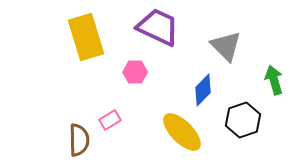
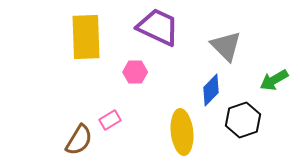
yellow rectangle: rotated 15 degrees clockwise
green arrow: rotated 104 degrees counterclockwise
blue diamond: moved 8 px right
yellow ellipse: rotated 39 degrees clockwise
brown semicircle: rotated 32 degrees clockwise
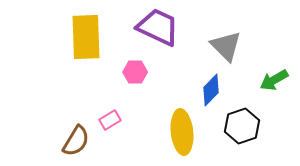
black hexagon: moved 1 px left, 6 px down
brown semicircle: moved 3 px left, 1 px down
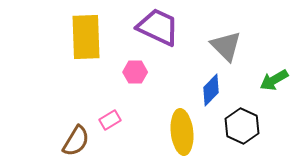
black hexagon: rotated 16 degrees counterclockwise
